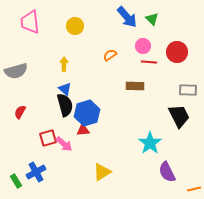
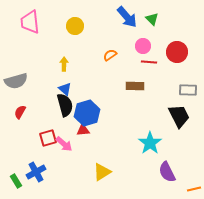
gray semicircle: moved 10 px down
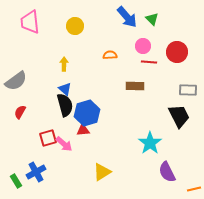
orange semicircle: rotated 32 degrees clockwise
gray semicircle: rotated 20 degrees counterclockwise
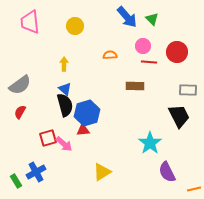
gray semicircle: moved 4 px right, 4 px down
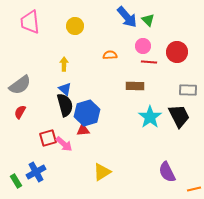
green triangle: moved 4 px left, 1 px down
cyan star: moved 26 px up
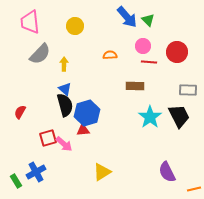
gray semicircle: moved 20 px right, 31 px up; rotated 10 degrees counterclockwise
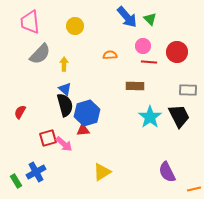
green triangle: moved 2 px right, 1 px up
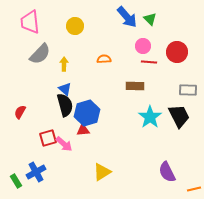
orange semicircle: moved 6 px left, 4 px down
